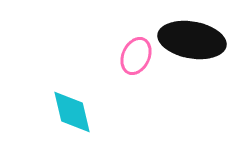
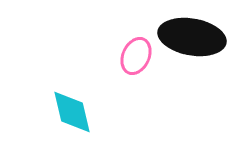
black ellipse: moved 3 px up
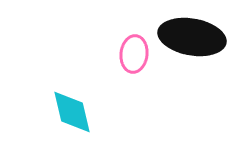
pink ellipse: moved 2 px left, 2 px up; rotated 18 degrees counterclockwise
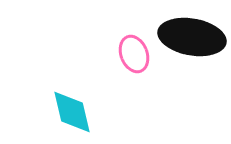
pink ellipse: rotated 27 degrees counterclockwise
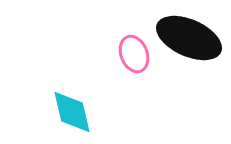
black ellipse: moved 3 px left, 1 px down; rotated 14 degrees clockwise
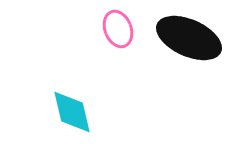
pink ellipse: moved 16 px left, 25 px up
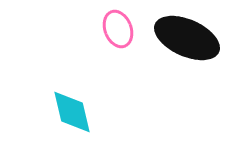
black ellipse: moved 2 px left
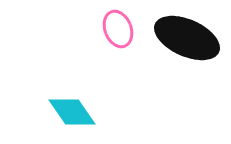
cyan diamond: rotated 21 degrees counterclockwise
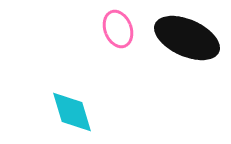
cyan diamond: rotated 18 degrees clockwise
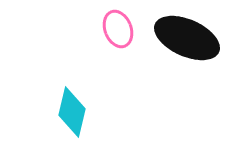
cyan diamond: rotated 30 degrees clockwise
